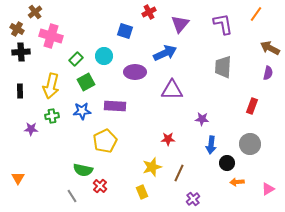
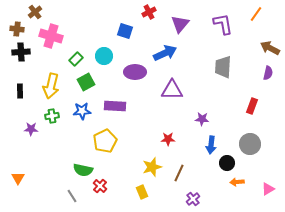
brown cross at (17, 29): rotated 24 degrees counterclockwise
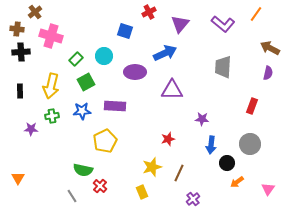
purple L-shape at (223, 24): rotated 140 degrees clockwise
red star at (168, 139): rotated 16 degrees counterclockwise
orange arrow at (237, 182): rotated 32 degrees counterclockwise
pink triangle at (268, 189): rotated 24 degrees counterclockwise
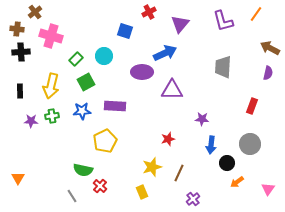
purple L-shape at (223, 24): moved 3 px up; rotated 35 degrees clockwise
purple ellipse at (135, 72): moved 7 px right
purple star at (31, 129): moved 8 px up
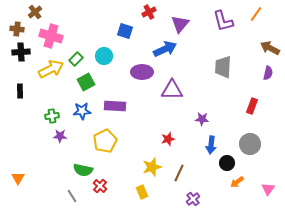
blue arrow at (165, 53): moved 4 px up
yellow arrow at (51, 86): moved 17 px up; rotated 130 degrees counterclockwise
purple star at (31, 121): moved 29 px right, 15 px down
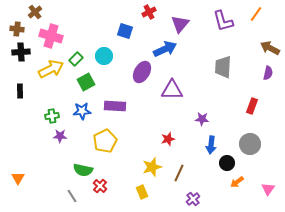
purple ellipse at (142, 72): rotated 60 degrees counterclockwise
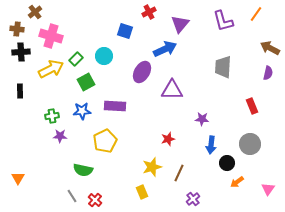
red rectangle at (252, 106): rotated 42 degrees counterclockwise
red cross at (100, 186): moved 5 px left, 14 px down
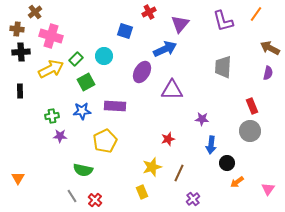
gray circle at (250, 144): moved 13 px up
